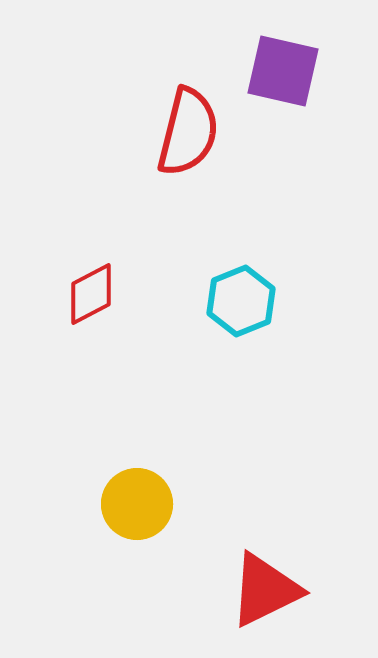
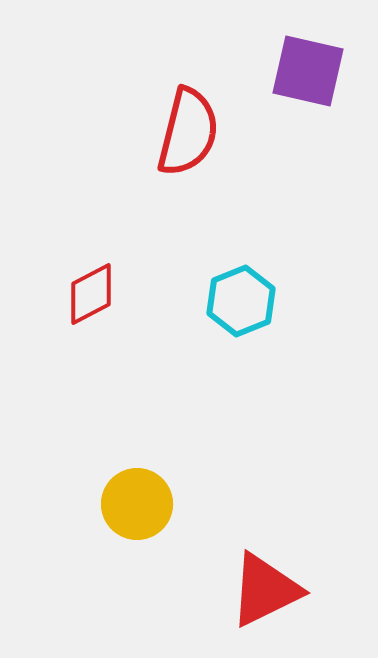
purple square: moved 25 px right
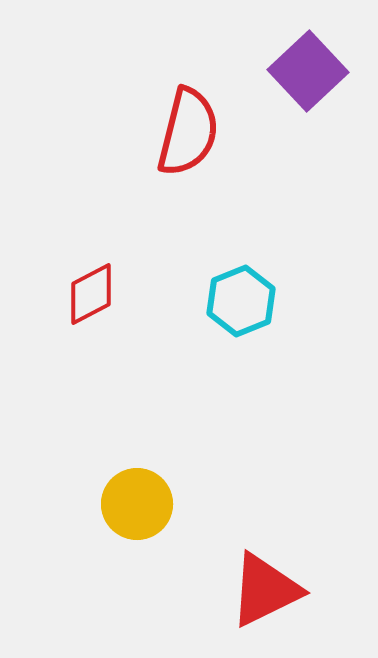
purple square: rotated 34 degrees clockwise
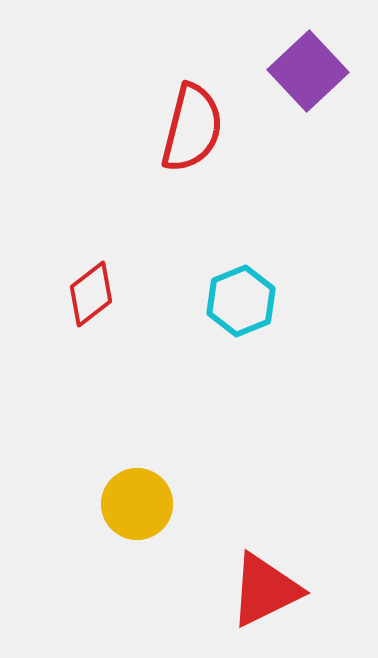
red semicircle: moved 4 px right, 4 px up
red diamond: rotated 10 degrees counterclockwise
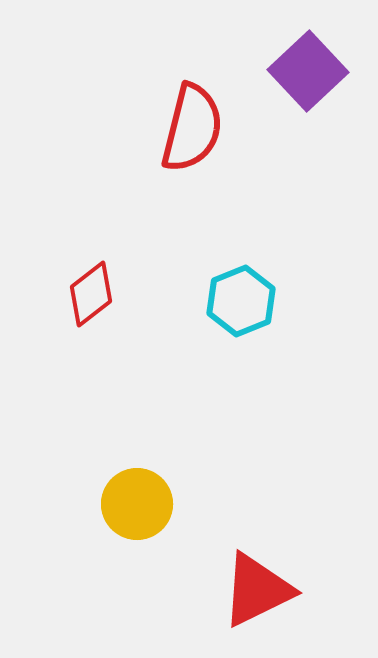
red triangle: moved 8 px left
